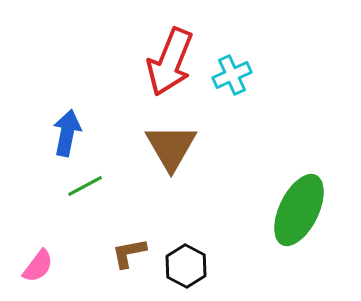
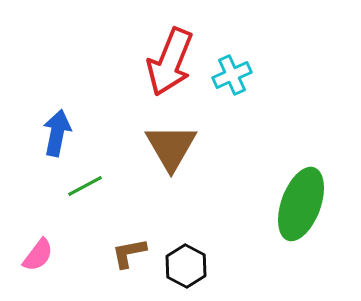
blue arrow: moved 10 px left
green ellipse: moved 2 px right, 6 px up; rotated 6 degrees counterclockwise
pink semicircle: moved 11 px up
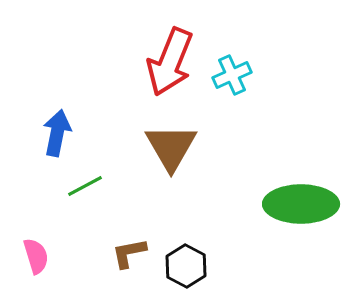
green ellipse: rotated 70 degrees clockwise
pink semicircle: moved 2 px left, 1 px down; rotated 54 degrees counterclockwise
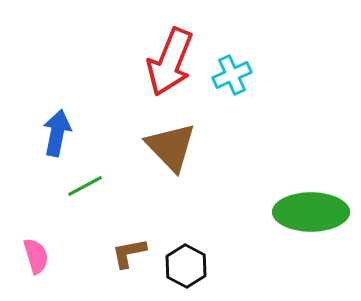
brown triangle: rotated 14 degrees counterclockwise
green ellipse: moved 10 px right, 8 px down
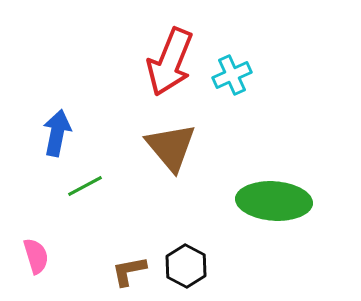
brown triangle: rotated 4 degrees clockwise
green ellipse: moved 37 px left, 11 px up; rotated 4 degrees clockwise
brown L-shape: moved 18 px down
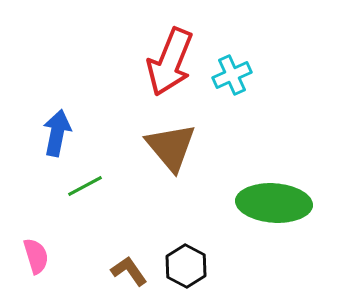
green ellipse: moved 2 px down
brown L-shape: rotated 66 degrees clockwise
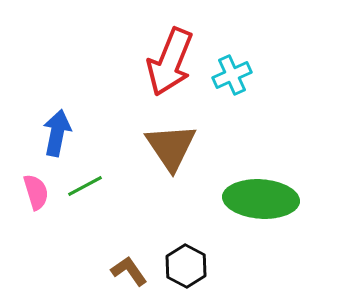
brown triangle: rotated 6 degrees clockwise
green ellipse: moved 13 px left, 4 px up
pink semicircle: moved 64 px up
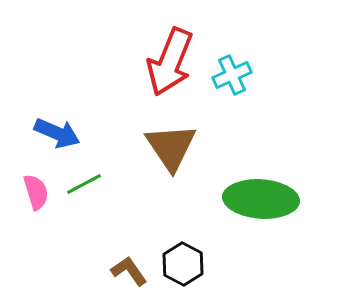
blue arrow: rotated 102 degrees clockwise
green line: moved 1 px left, 2 px up
black hexagon: moved 3 px left, 2 px up
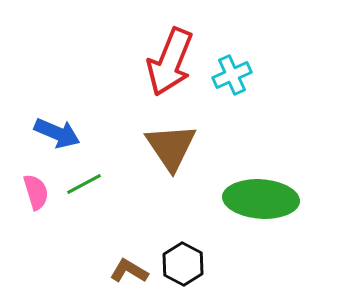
brown L-shape: rotated 24 degrees counterclockwise
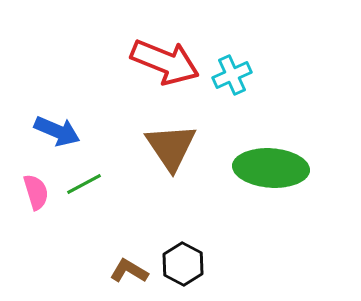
red arrow: moved 5 px left; rotated 90 degrees counterclockwise
blue arrow: moved 2 px up
green ellipse: moved 10 px right, 31 px up
